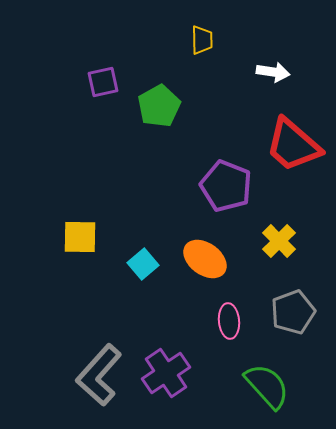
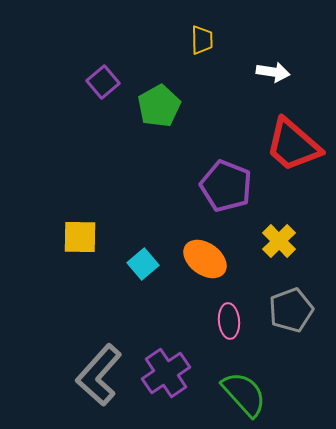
purple square: rotated 28 degrees counterclockwise
gray pentagon: moved 2 px left, 2 px up
green semicircle: moved 23 px left, 8 px down
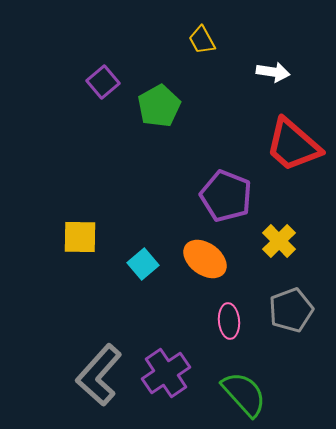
yellow trapezoid: rotated 152 degrees clockwise
purple pentagon: moved 10 px down
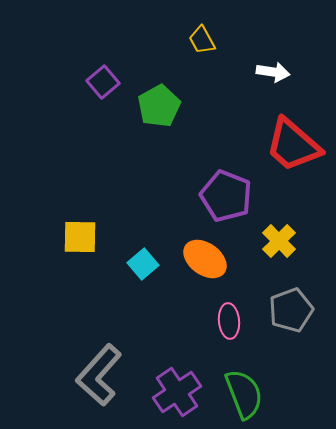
purple cross: moved 11 px right, 19 px down
green semicircle: rotated 21 degrees clockwise
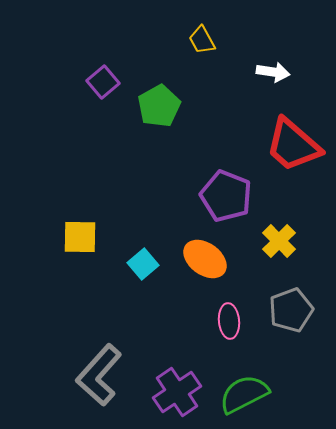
green semicircle: rotated 96 degrees counterclockwise
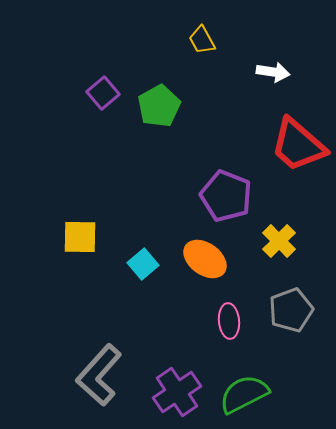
purple square: moved 11 px down
red trapezoid: moved 5 px right
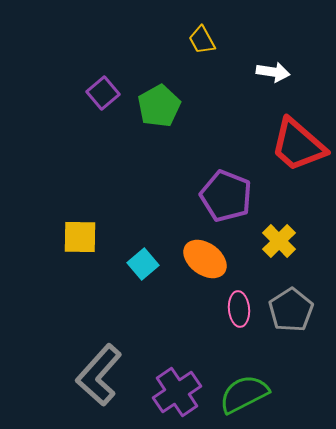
gray pentagon: rotated 12 degrees counterclockwise
pink ellipse: moved 10 px right, 12 px up
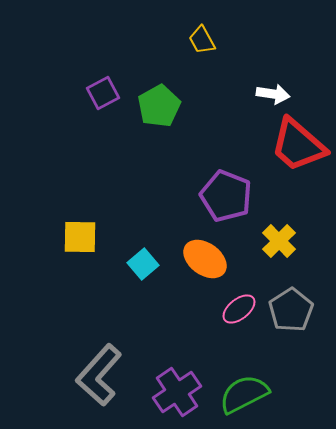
white arrow: moved 22 px down
purple square: rotated 12 degrees clockwise
pink ellipse: rotated 56 degrees clockwise
